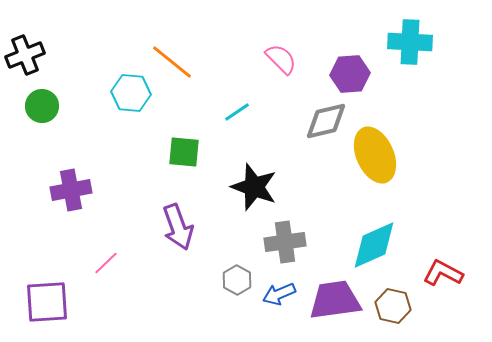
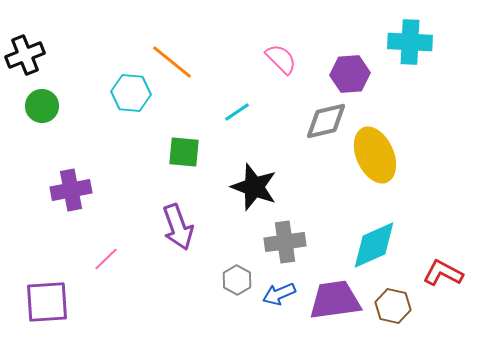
pink line: moved 4 px up
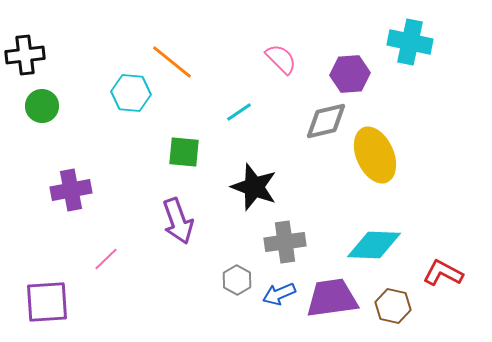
cyan cross: rotated 9 degrees clockwise
black cross: rotated 15 degrees clockwise
cyan line: moved 2 px right
purple arrow: moved 6 px up
cyan diamond: rotated 26 degrees clockwise
purple trapezoid: moved 3 px left, 2 px up
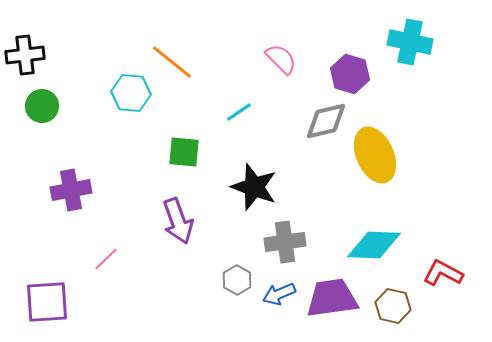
purple hexagon: rotated 21 degrees clockwise
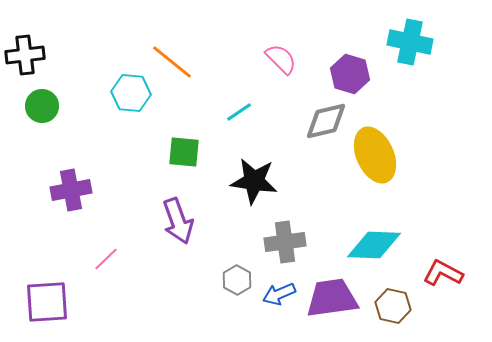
black star: moved 6 px up; rotated 12 degrees counterclockwise
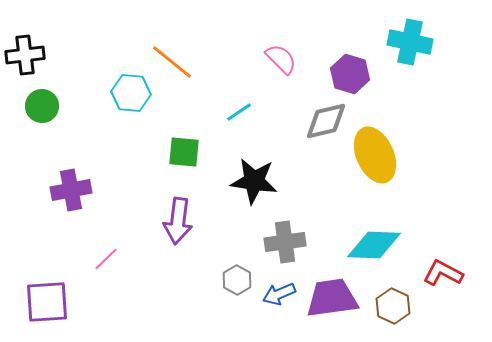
purple arrow: rotated 27 degrees clockwise
brown hexagon: rotated 12 degrees clockwise
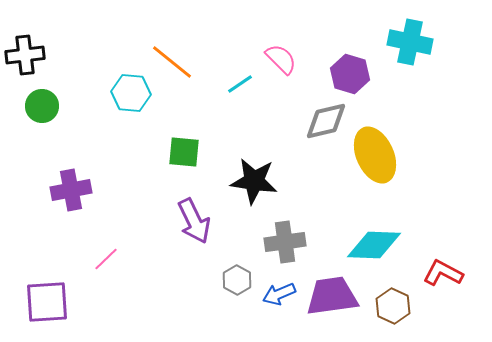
cyan line: moved 1 px right, 28 px up
purple arrow: moved 16 px right; rotated 33 degrees counterclockwise
purple trapezoid: moved 2 px up
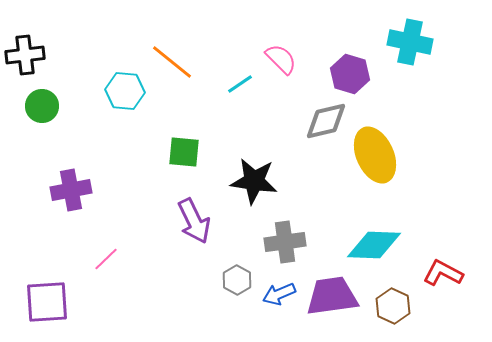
cyan hexagon: moved 6 px left, 2 px up
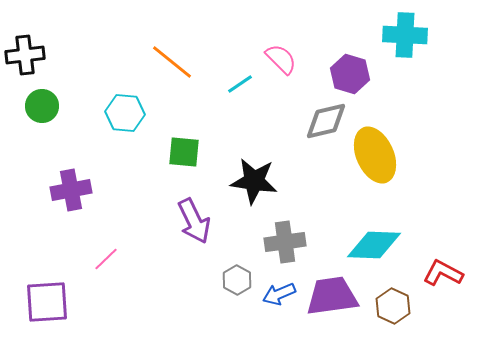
cyan cross: moved 5 px left, 7 px up; rotated 9 degrees counterclockwise
cyan hexagon: moved 22 px down
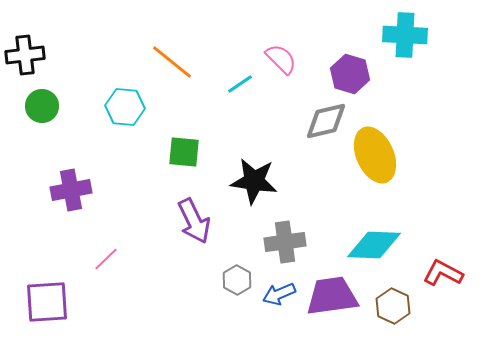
cyan hexagon: moved 6 px up
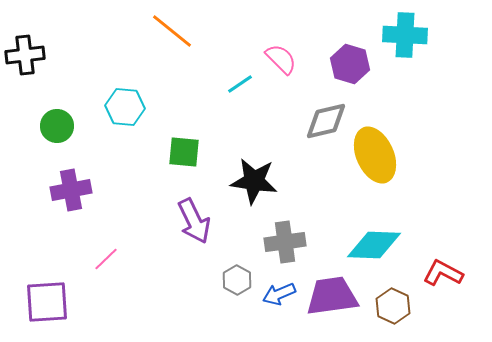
orange line: moved 31 px up
purple hexagon: moved 10 px up
green circle: moved 15 px right, 20 px down
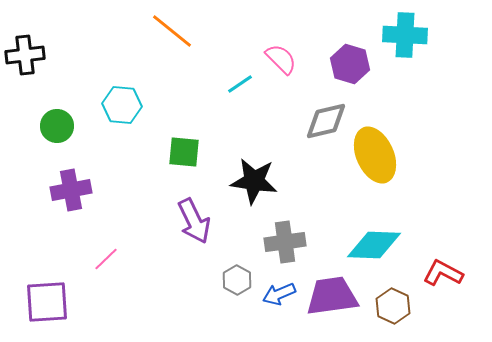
cyan hexagon: moved 3 px left, 2 px up
